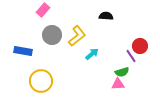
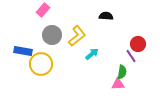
red circle: moved 2 px left, 2 px up
green semicircle: rotated 64 degrees counterclockwise
yellow circle: moved 17 px up
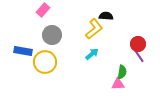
yellow L-shape: moved 17 px right, 7 px up
purple line: moved 8 px right
yellow circle: moved 4 px right, 2 px up
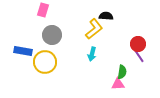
pink rectangle: rotated 24 degrees counterclockwise
cyan arrow: rotated 144 degrees clockwise
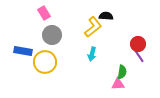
pink rectangle: moved 1 px right, 3 px down; rotated 48 degrees counterclockwise
yellow L-shape: moved 1 px left, 2 px up
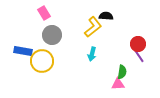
yellow circle: moved 3 px left, 1 px up
